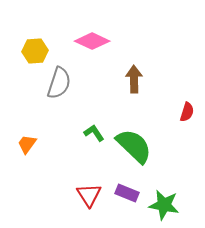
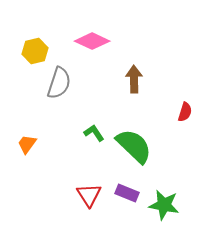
yellow hexagon: rotated 10 degrees counterclockwise
red semicircle: moved 2 px left
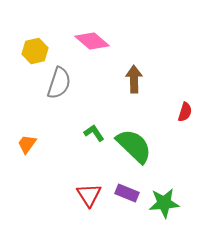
pink diamond: rotated 16 degrees clockwise
green star: moved 2 px up; rotated 16 degrees counterclockwise
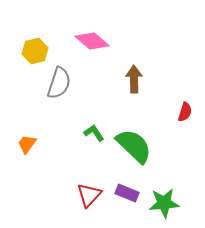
red triangle: rotated 16 degrees clockwise
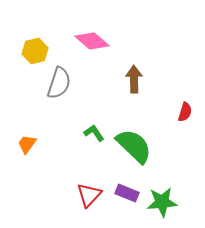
green star: moved 2 px left, 1 px up
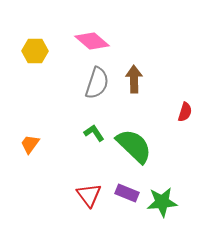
yellow hexagon: rotated 15 degrees clockwise
gray semicircle: moved 38 px right
orange trapezoid: moved 3 px right
red triangle: rotated 20 degrees counterclockwise
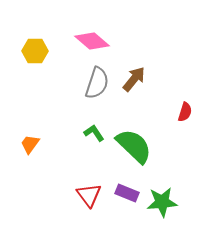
brown arrow: rotated 40 degrees clockwise
